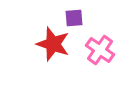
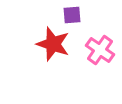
purple square: moved 2 px left, 3 px up
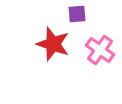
purple square: moved 5 px right, 1 px up
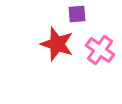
red star: moved 4 px right
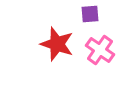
purple square: moved 13 px right
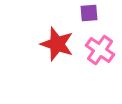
purple square: moved 1 px left, 1 px up
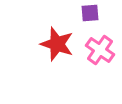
purple square: moved 1 px right
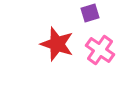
purple square: rotated 12 degrees counterclockwise
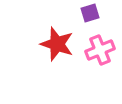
pink cross: rotated 32 degrees clockwise
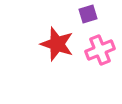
purple square: moved 2 px left, 1 px down
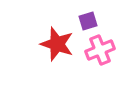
purple square: moved 7 px down
